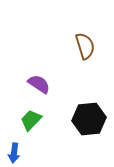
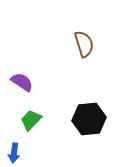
brown semicircle: moved 1 px left, 2 px up
purple semicircle: moved 17 px left, 2 px up
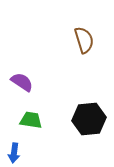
brown semicircle: moved 4 px up
green trapezoid: rotated 55 degrees clockwise
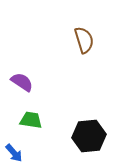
black hexagon: moved 17 px down
blue arrow: rotated 48 degrees counterclockwise
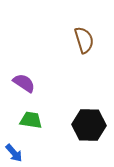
purple semicircle: moved 2 px right, 1 px down
black hexagon: moved 11 px up; rotated 8 degrees clockwise
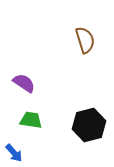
brown semicircle: moved 1 px right
black hexagon: rotated 16 degrees counterclockwise
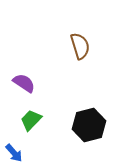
brown semicircle: moved 5 px left, 6 px down
green trapezoid: rotated 55 degrees counterclockwise
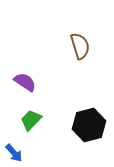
purple semicircle: moved 1 px right, 1 px up
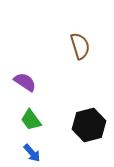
green trapezoid: rotated 80 degrees counterclockwise
blue arrow: moved 18 px right
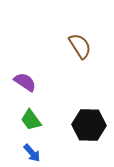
brown semicircle: rotated 16 degrees counterclockwise
black hexagon: rotated 16 degrees clockwise
